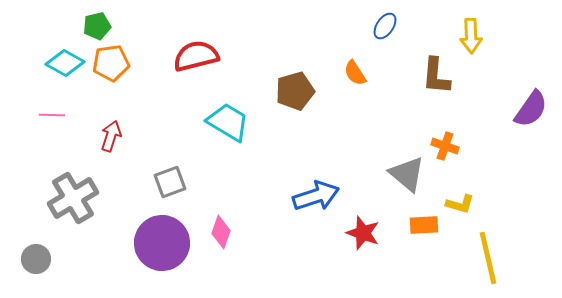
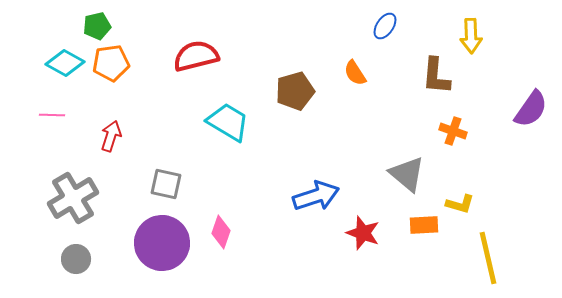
orange cross: moved 8 px right, 15 px up
gray square: moved 4 px left, 2 px down; rotated 32 degrees clockwise
gray circle: moved 40 px right
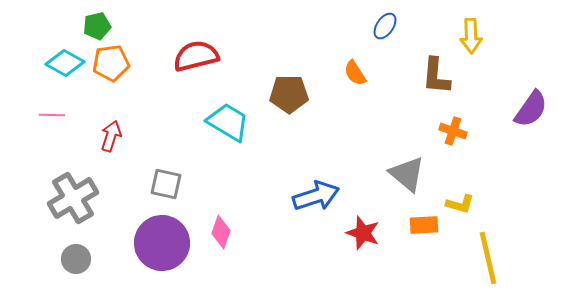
brown pentagon: moved 6 px left, 3 px down; rotated 15 degrees clockwise
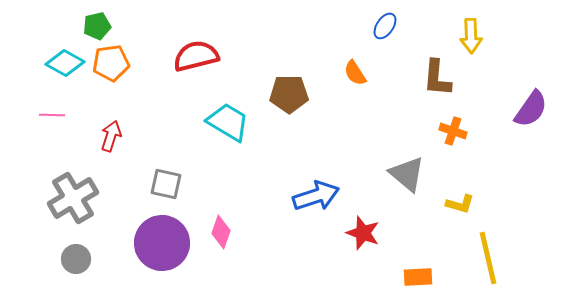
brown L-shape: moved 1 px right, 2 px down
orange rectangle: moved 6 px left, 52 px down
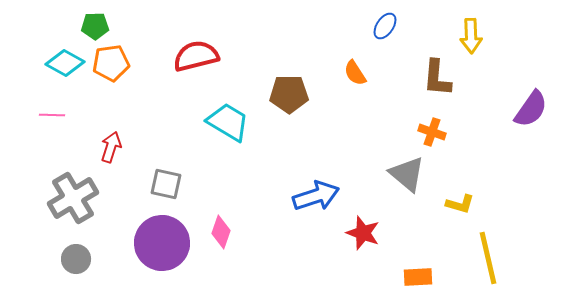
green pentagon: moved 2 px left; rotated 12 degrees clockwise
orange cross: moved 21 px left, 1 px down
red arrow: moved 11 px down
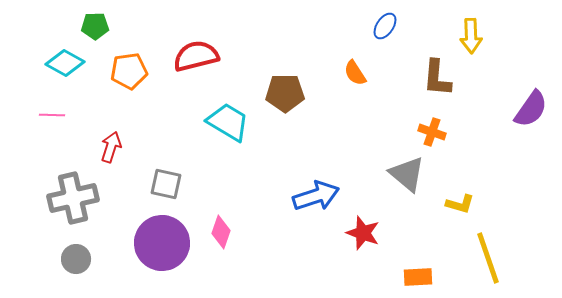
orange pentagon: moved 18 px right, 8 px down
brown pentagon: moved 4 px left, 1 px up
gray cross: rotated 18 degrees clockwise
yellow line: rotated 6 degrees counterclockwise
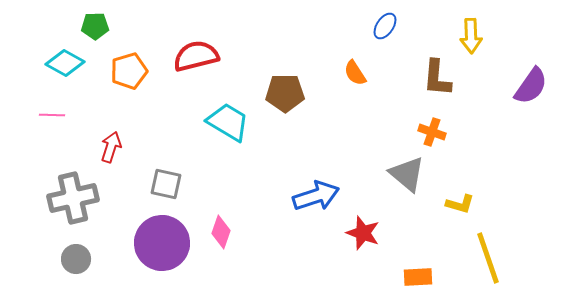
orange pentagon: rotated 9 degrees counterclockwise
purple semicircle: moved 23 px up
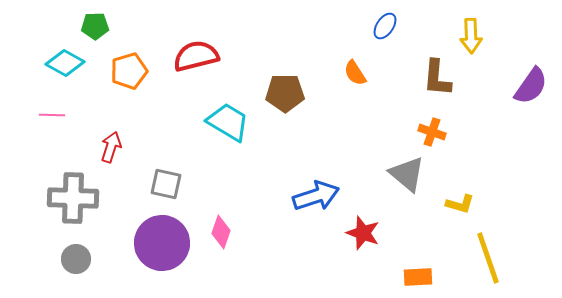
gray cross: rotated 15 degrees clockwise
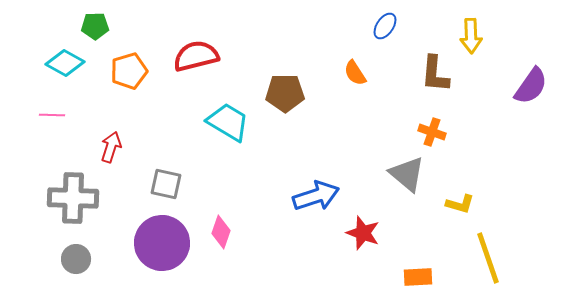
brown L-shape: moved 2 px left, 4 px up
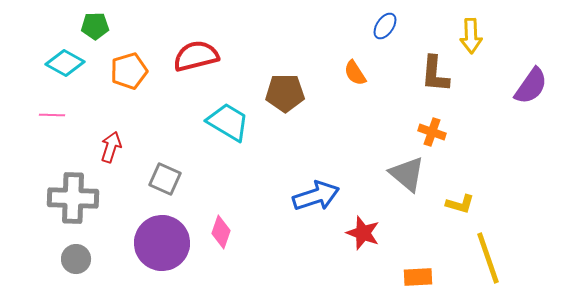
gray square: moved 1 px left, 5 px up; rotated 12 degrees clockwise
